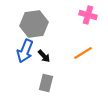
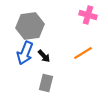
gray hexagon: moved 4 px left, 2 px down
blue arrow: moved 2 px down
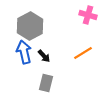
gray hexagon: rotated 20 degrees counterclockwise
blue arrow: moved 1 px left, 1 px up; rotated 145 degrees clockwise
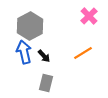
pink cross: moved 1 px right, 1 px down; rotated 30 degrees clockwise
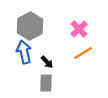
pink cross: moved 10 px left, 13 px down
black arrow: moved 3 px right, 6 px down
gray rectangle: rotated 12 degrees counterclockwise
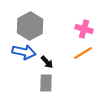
pink cross: moved 5 px right; rotated 30 degrees counterclockwise
blue arrow: rotated 115 degrees clockwise
